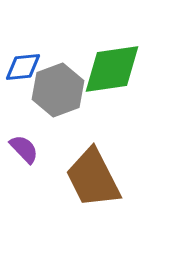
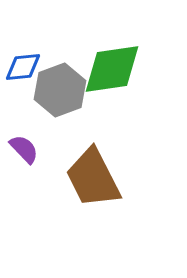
gray hexagon: moved 2 px right
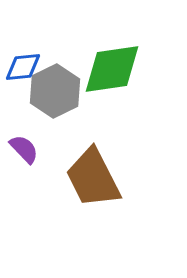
gray hexagon: moved 5 px left, 1 px down; rotated 6 degrees counterclockwise
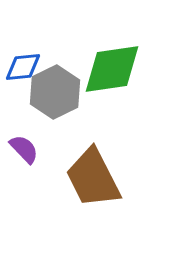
gray hexagon: moved 1 px down
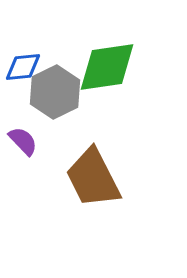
green diamond: moved 5 px left, 2 px up
purple semicircle: moved 1 px left, 8 px up
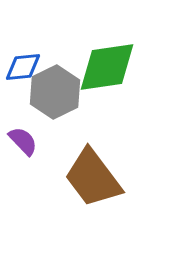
brown trapezoid: rotated 10 degrees counterclockwise
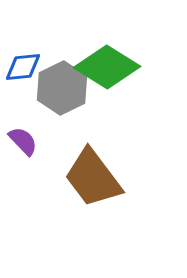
green diamond: rotated 40 degrees clockwise
gray hexagon: moved 7 px right, 4 px up
